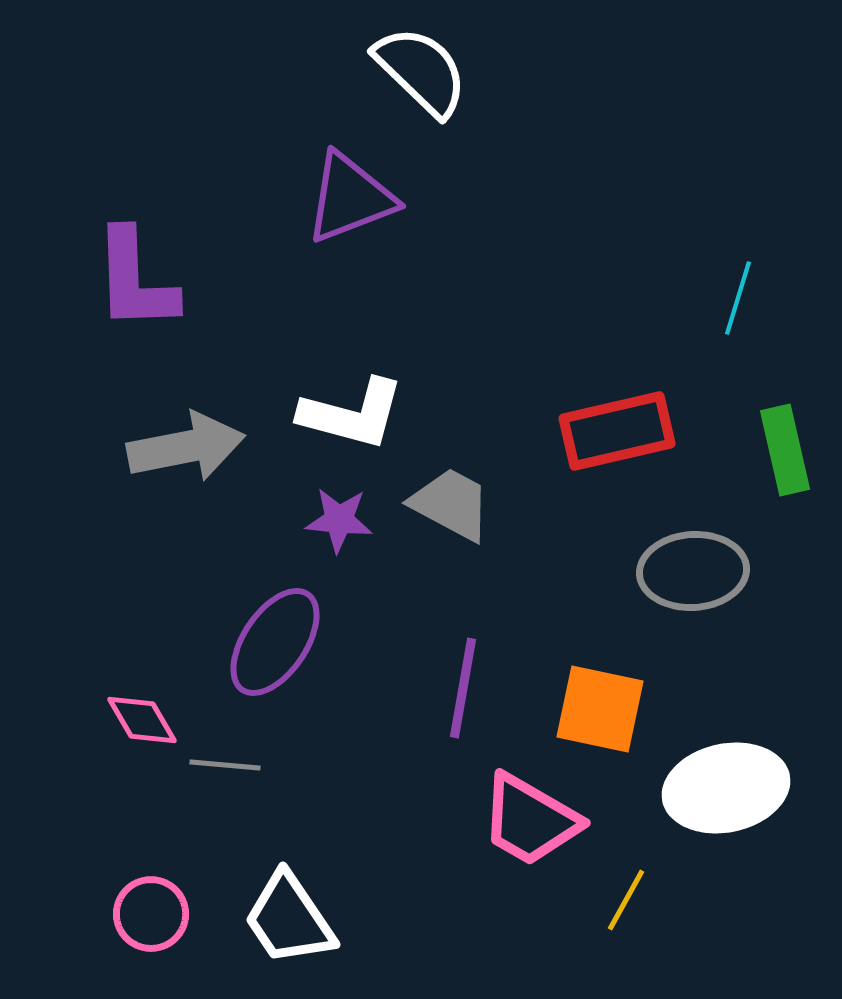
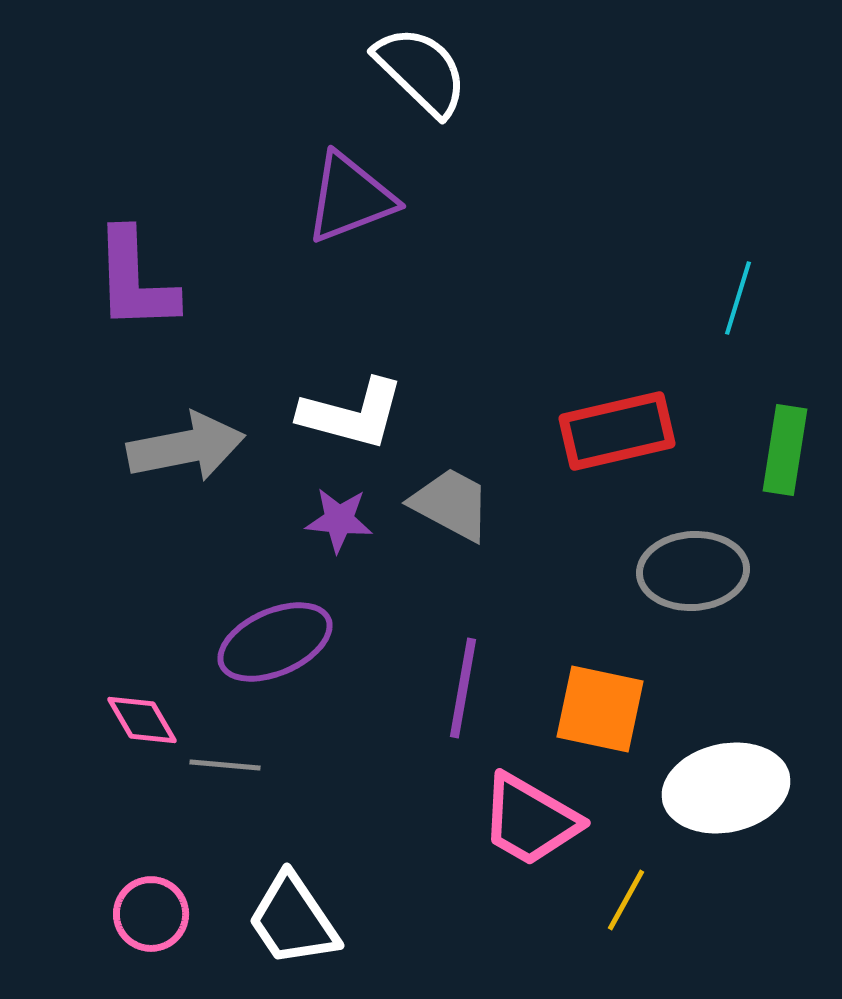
green rectangle: rotated 22 degrees clockwise
purple ellipse: rotated 32 degrees clockwise
white trapezoid: moved 4 px right, 1 px down
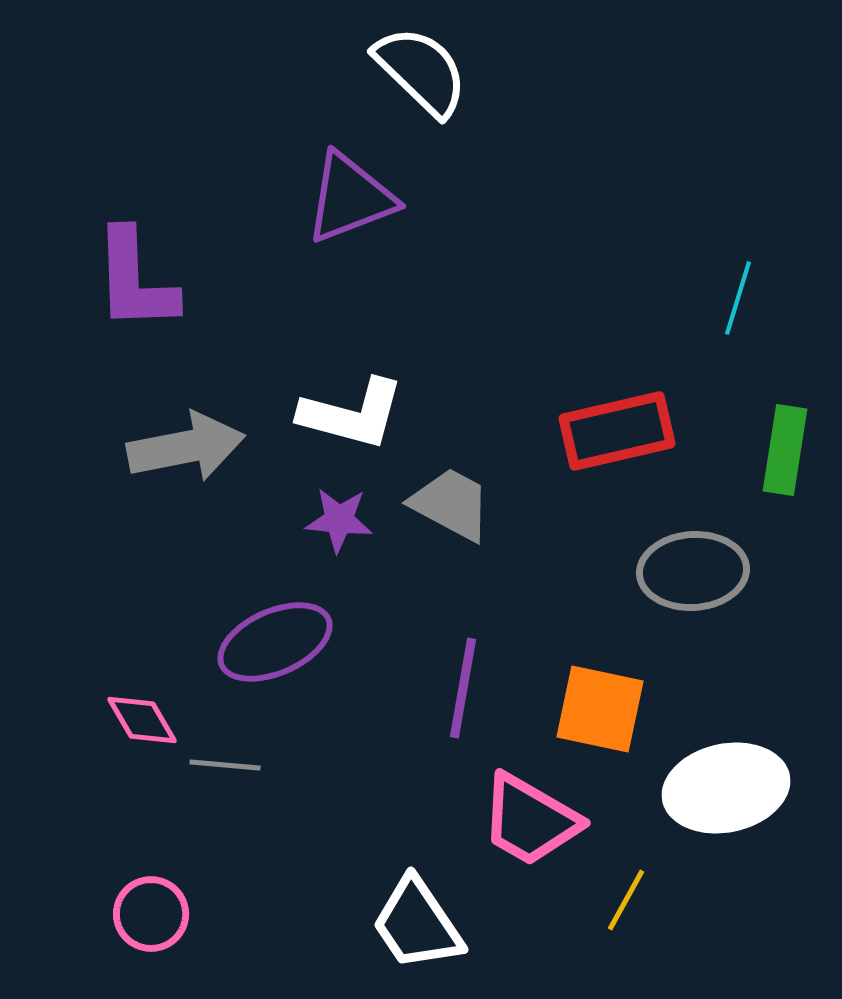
white trapezoid: moved 124 px right, 4 px down
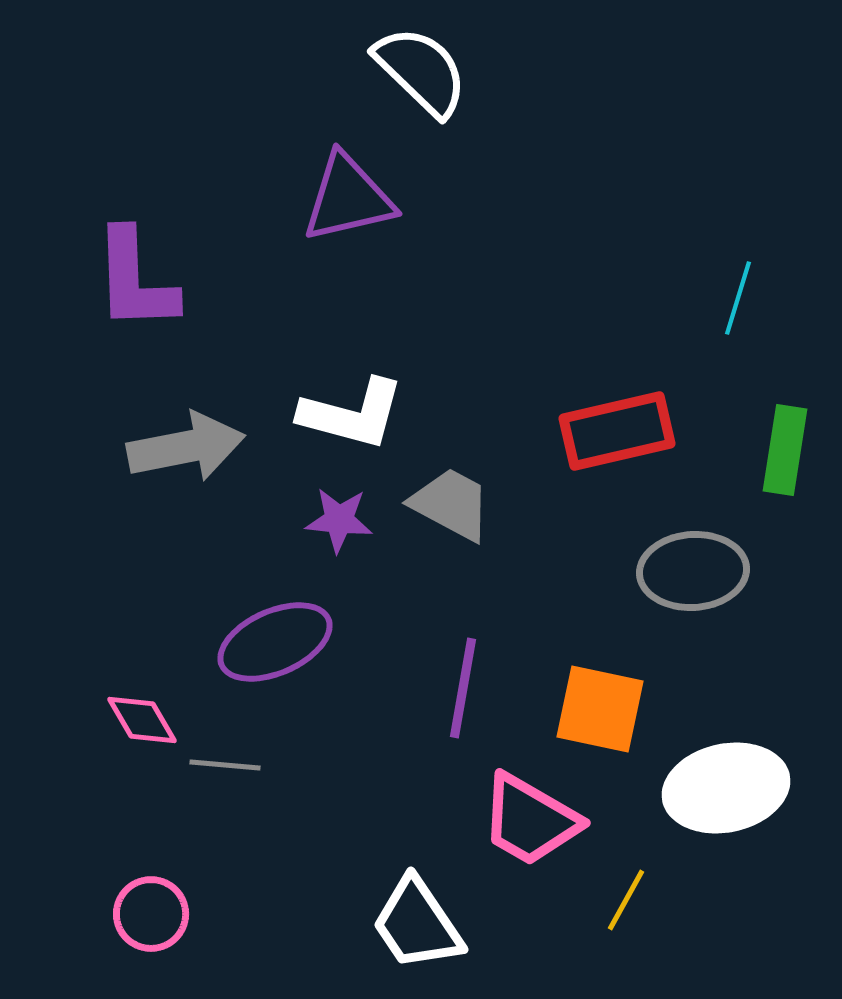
purple triangle: moved 2 px left; rotated 8 degrees clockwise
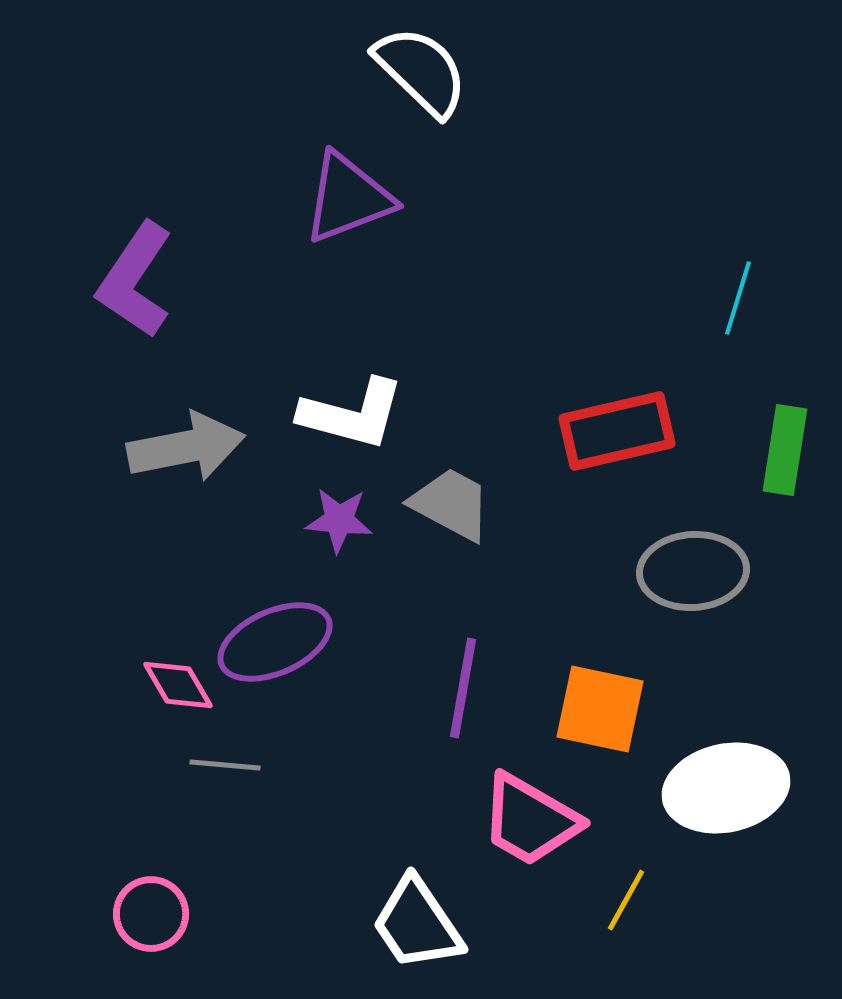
purple triangle: rotated 8 degrees counterclockwise
purple L-shape: rotated 36 degrees clockwise
pink diamond: moved 36 px right, 35 px up
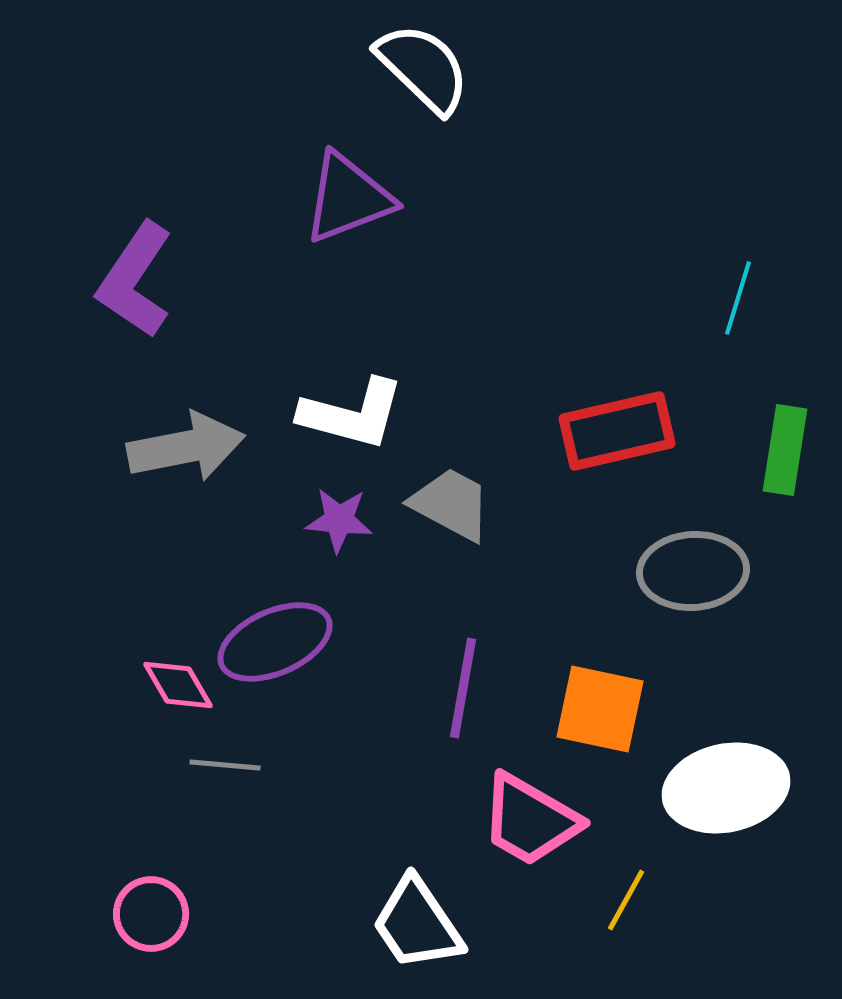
white semicircle: moved 2 px right, 3 px up
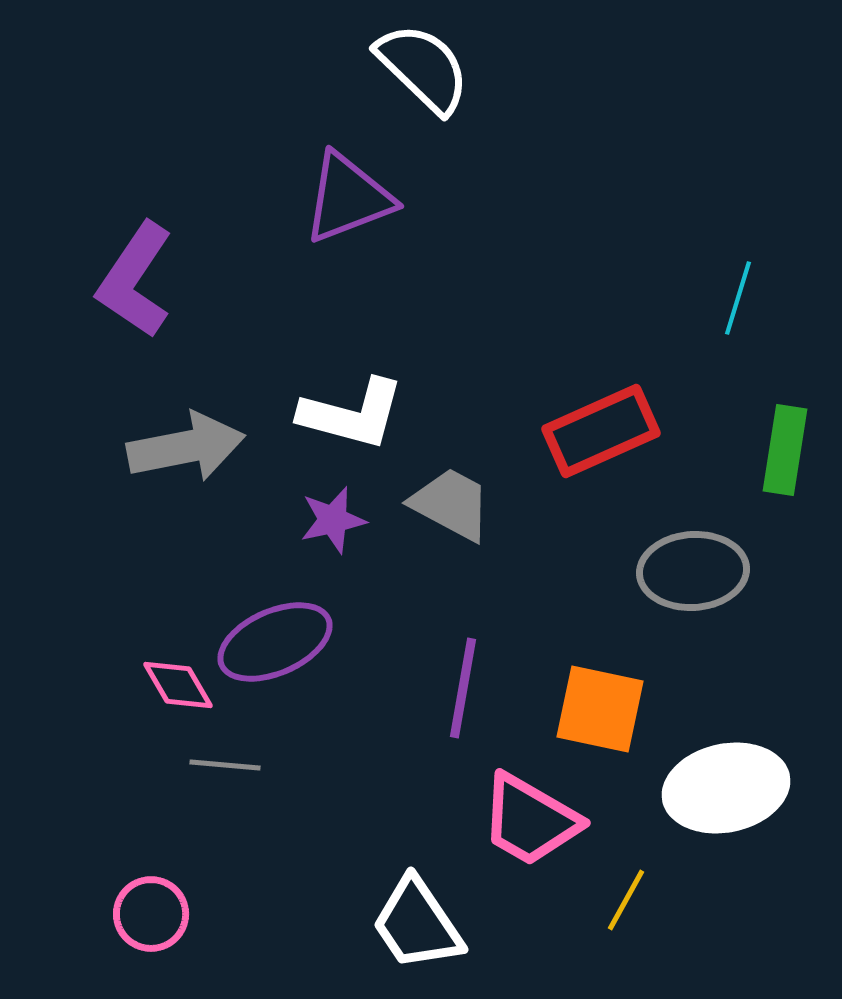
red rectangle: moved 16 px left; rotated 11 degrees counterclockwise
purple star: moved 6 px left; rotated 18 degrees counterclockwise
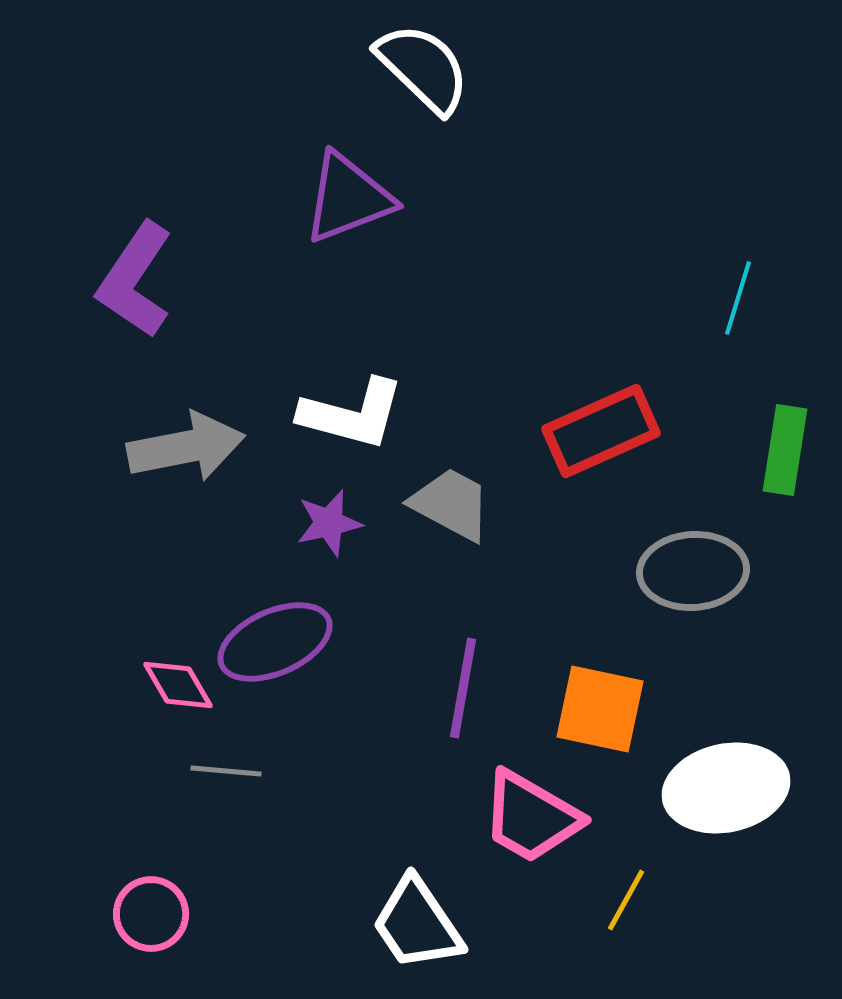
purple star: moved 4 px left, 3 px down
gray line: moved 1 px right, 6 px down
pink trapezoid: moved 1 px right, 3 px up
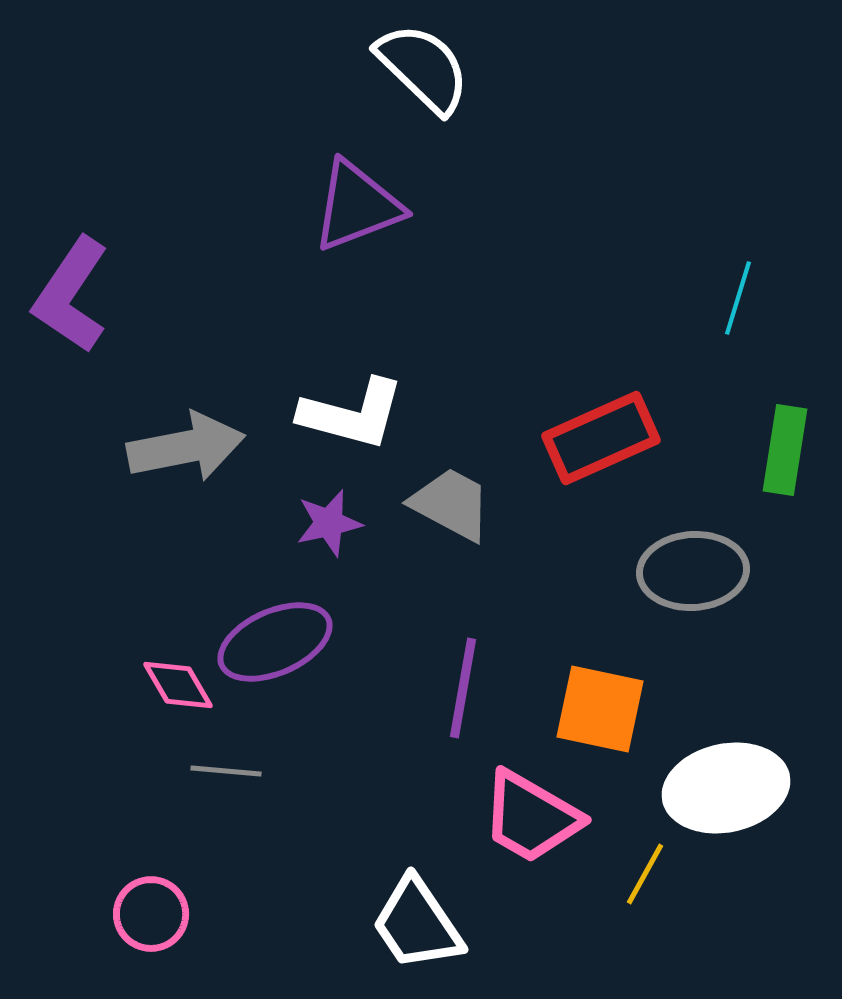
purple triangle: moved 9 px right, 8 px down
purple L-shape: moved 64 px left, 15 px down
red rectangle: moved 7 px down
yellow line: moved 19 px right, 26 px up
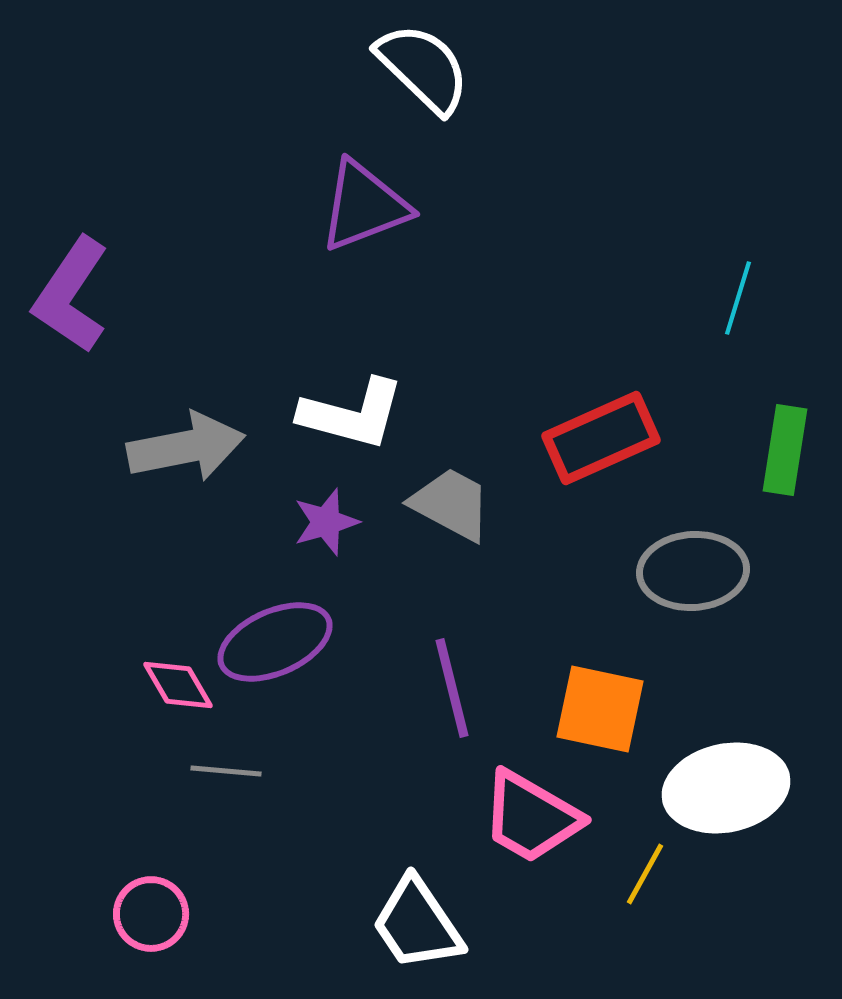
purple triangle: moved 7 px right
purple star: moved 3 px left, 1 px up; rotated 4 degrees counterclockwise
purple line: moved 11 px left; rotated 24 degrees counterclockwise
